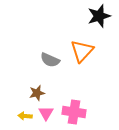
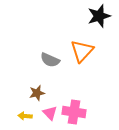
pink triangle: moved 4 px right; rotated 14 degrees counterclockwise
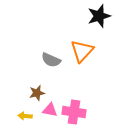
gray semicircle: moved 1 px right
pink triangle: moved 3 px up; rotated 35 degrees counterclockwise
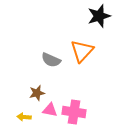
yellow arrow: moved 1 px left, 1 px down
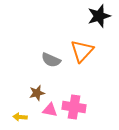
pink cross: moved 5 px up
yellow arrow: moved 4 px left
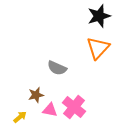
orange triangle: moved 16 px right, 3 px up
gray semicircle: moved 6 px right, 8 px down
brown star: moved 1 px left, 2 px down
pink cross: rotated 30 degrees clockwise
yellow arrow: rotated 136 degrees clockwise
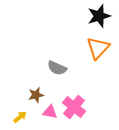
pink triangle: moved 2 px down
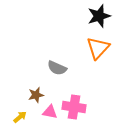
pink cross: rotated 30 degrees counterclockwise
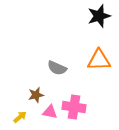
orange triangle: moved 1 px right, 12 px down; rotated 45 degrees clockwise
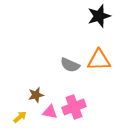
gray semicircle: moved 13 px right, 3 px up
pink cross: rotated 30 degrees counterclockwise
